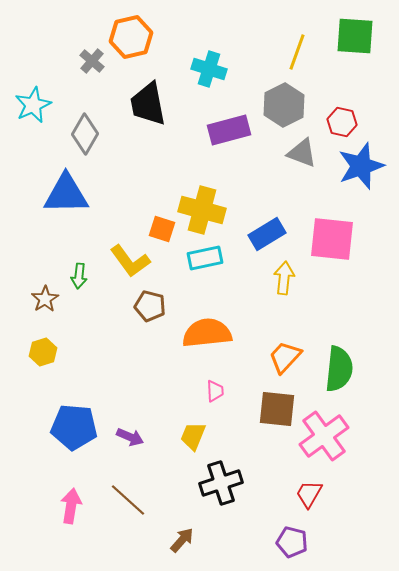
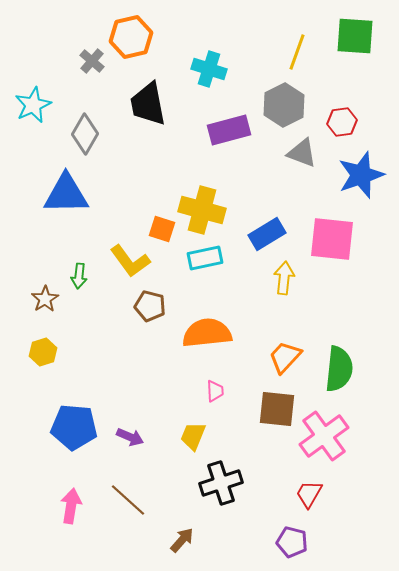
red hexagon: rotated 20 degrees counterclockwise
blue star: moved 9 px down
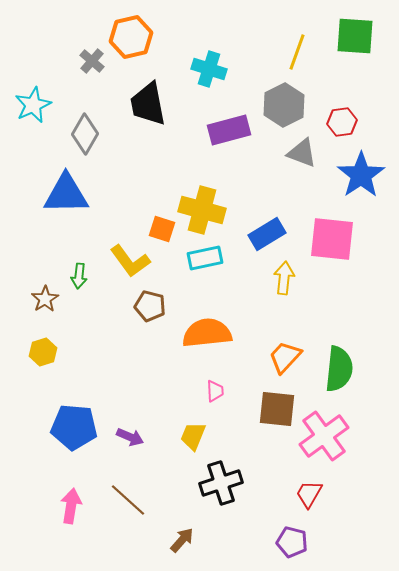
blue star: rotated 15 degrees counterclockwise
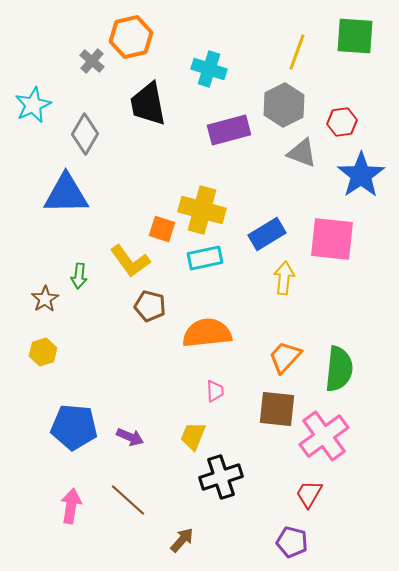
black cross: moved 6 px up
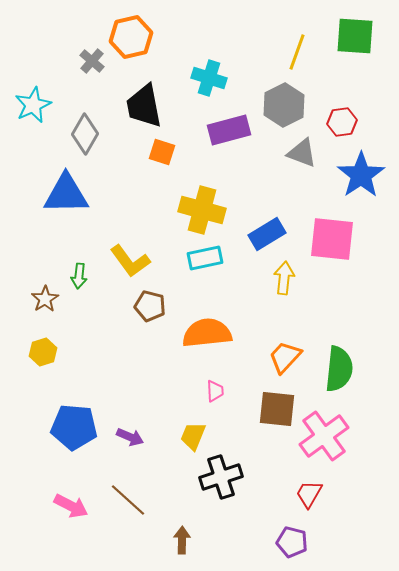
cyan cross: moved 9 px down
black trapezoid: moved 4 px left, 2 px down
orange square: moved 77 px up
pink arrow: rotated 108 degrees clockwise
brown arrow: rotated 40 degrees counterclockwise
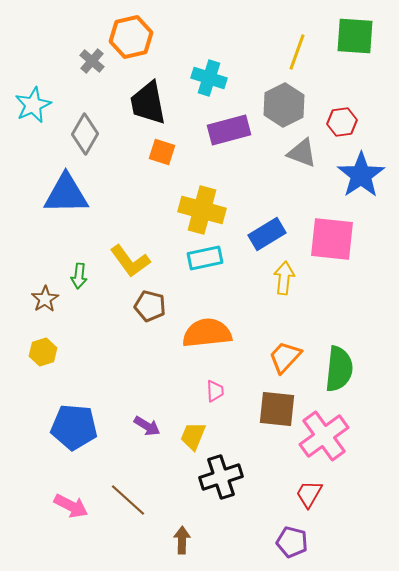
black trapezoid: moved 4 px right, 3 px up
purple arrow: moved 17 px right, 11 px up; rotated 8 degrees clockwise
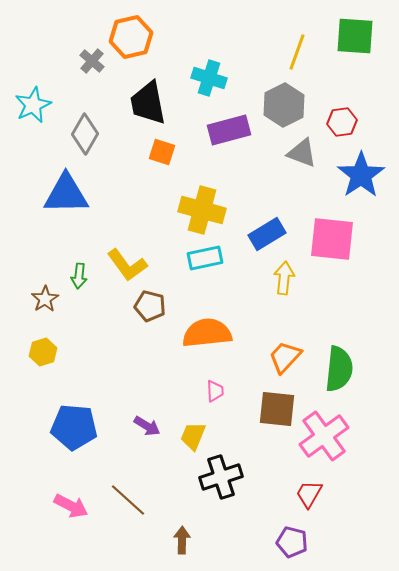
yellow L-shape: moved 3 px left, 4 px down
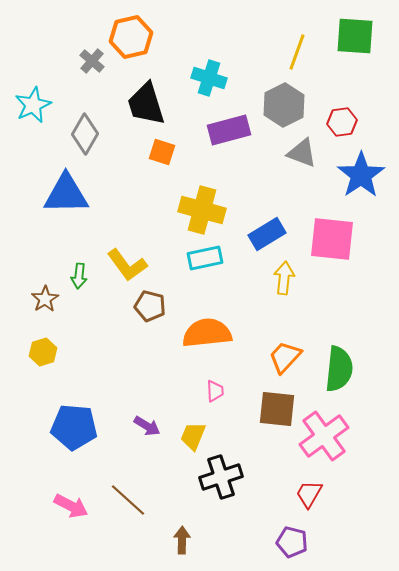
black trapezoid: moved 2 px left, 1 px down; rotated 6 degrees counterclockwise
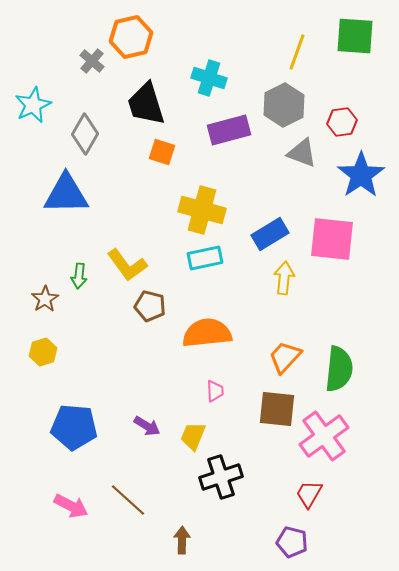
blue rectangle: moved 3 px right
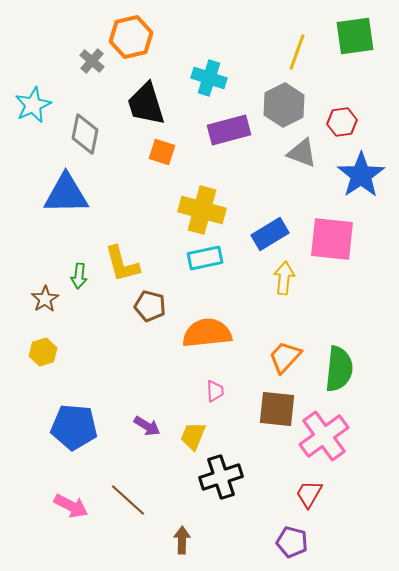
green square: rotated 12 degrees counterclockwise
gray diamond: rotated 18 degrees counterclockwise
yellow L-shape: moved 5 px left, 1 px up; rotated 21 degrees clockwise
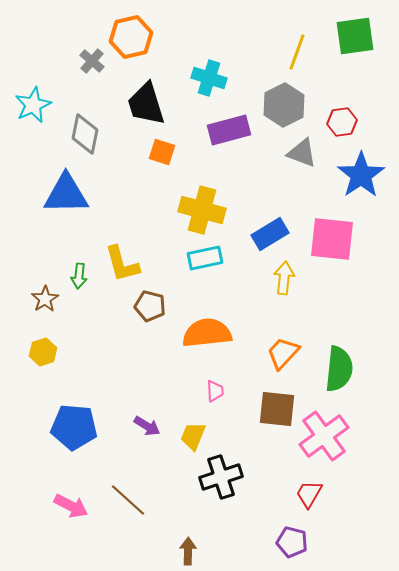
orange trapezoid: moved 2 px left, 4 px up
brown arrow: moved 6 px right, 11 px down
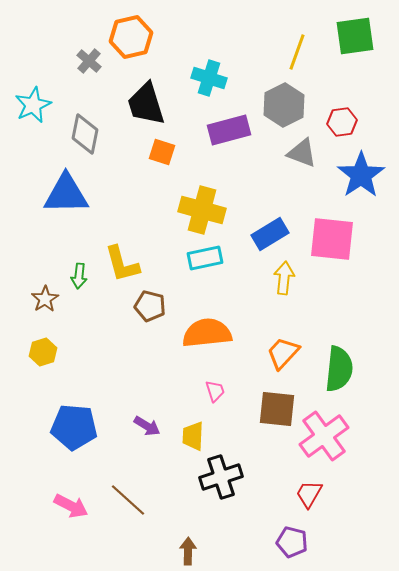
gray cross: moved 3 px left
pink trapezoid: rotated 15 degrees counterclockwise
yellow trapezoid: rotated 20 degrees counterclockwise
